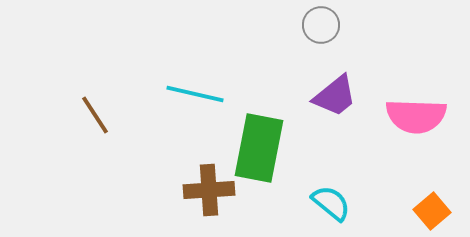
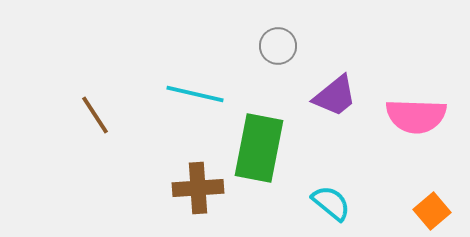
gray circle: moved 43 px left, 21 px down
brown cross: moved 11 px left, 2 px up
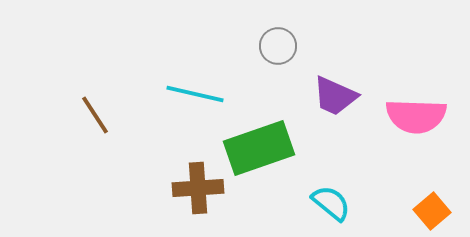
purple trapezoid: rotated 63 degrees clockwise
green rectangle: rotated 60 degrees clockwise
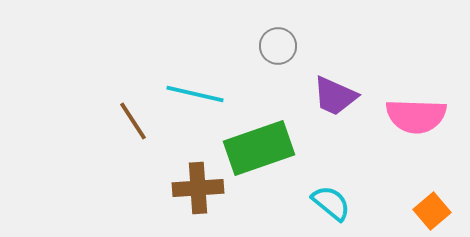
brown line: moved 38 px right, 6 px down
